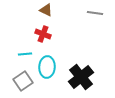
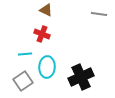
gray line: moved 4 px right, 1 px down
red cross: moved 1 px left
black cross: rotated 15 degrees clockwise
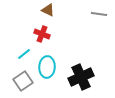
brown triangle: moved 2 px right
cyan line: moved 1 px left; rotated 32 degrees counterclockwise
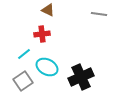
red cross: rotated 28 degrees counterclockwise
cyan ellipse: rotated 65 degrees counterclockwise
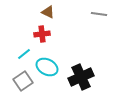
brown triangle: moved 2 px down
